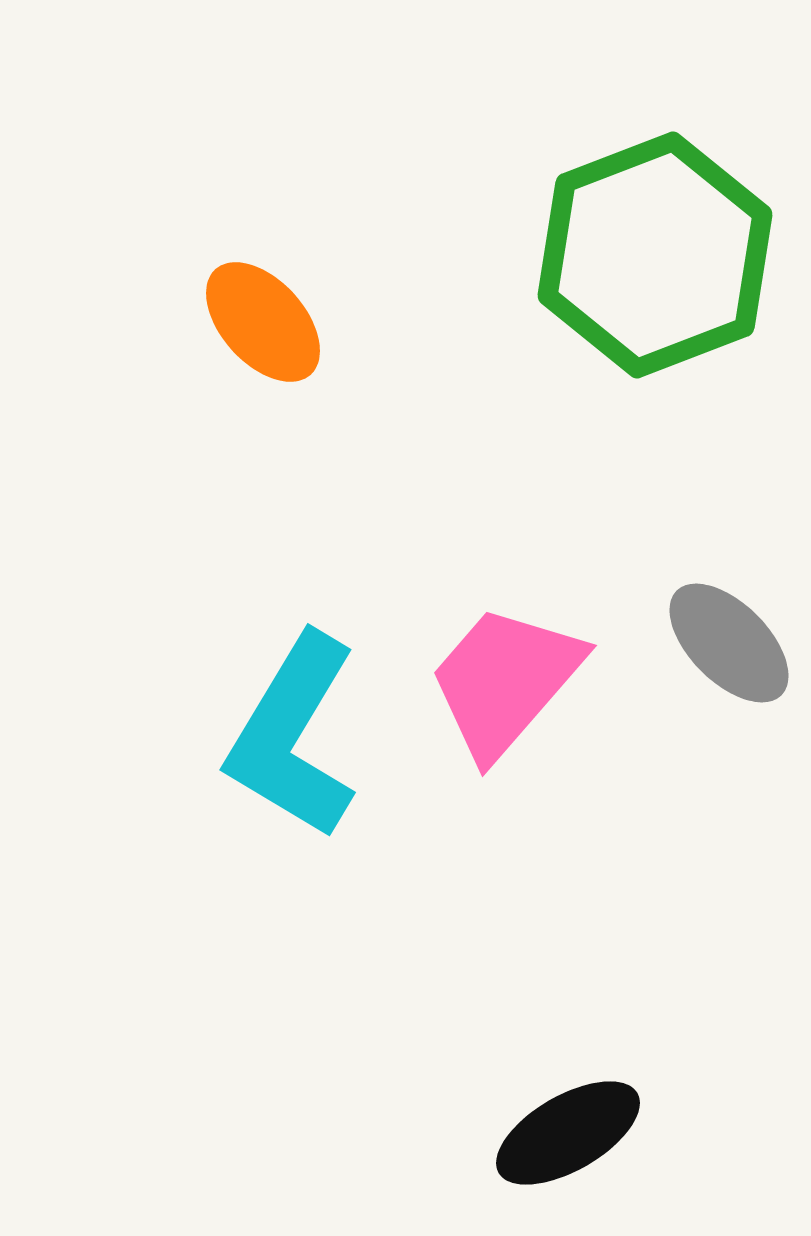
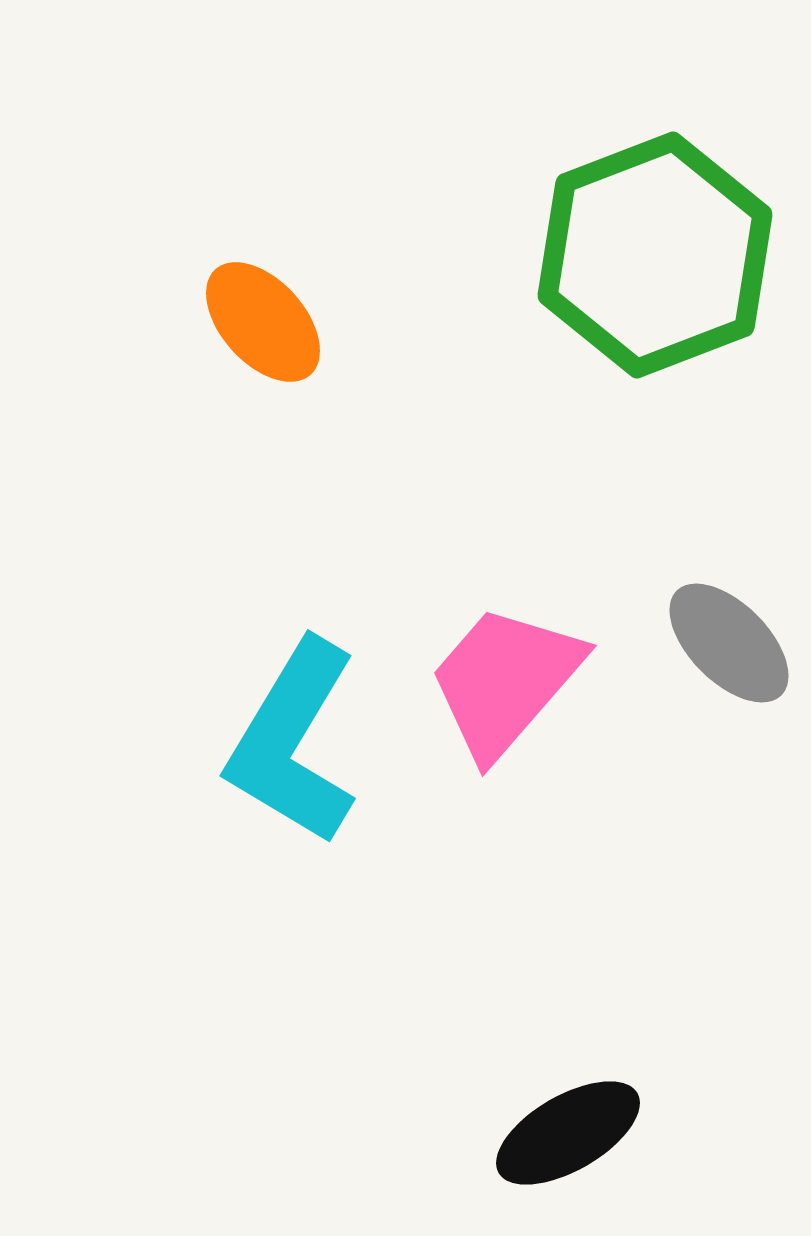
cyan L-shape: moved 6 px down
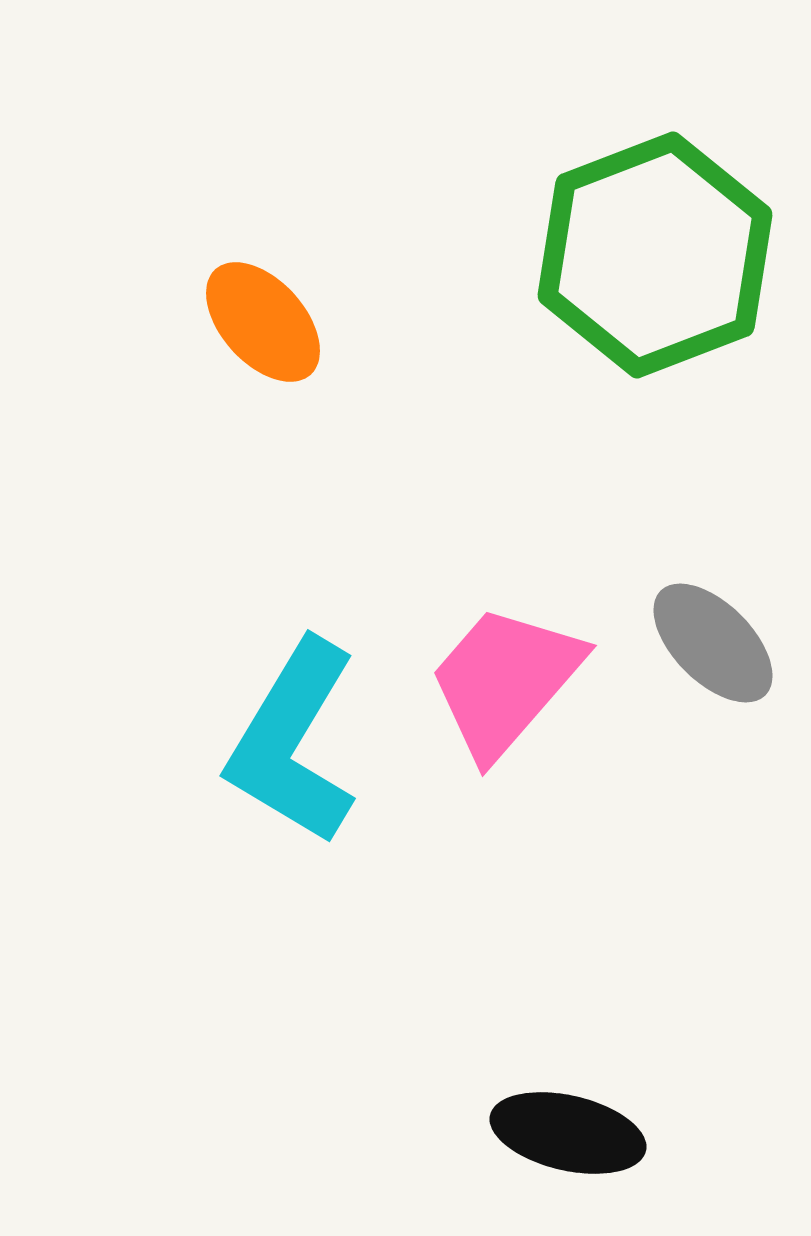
gray ellipse: moved 16 px left
black ellipse: rotated 43 degrees clockwise
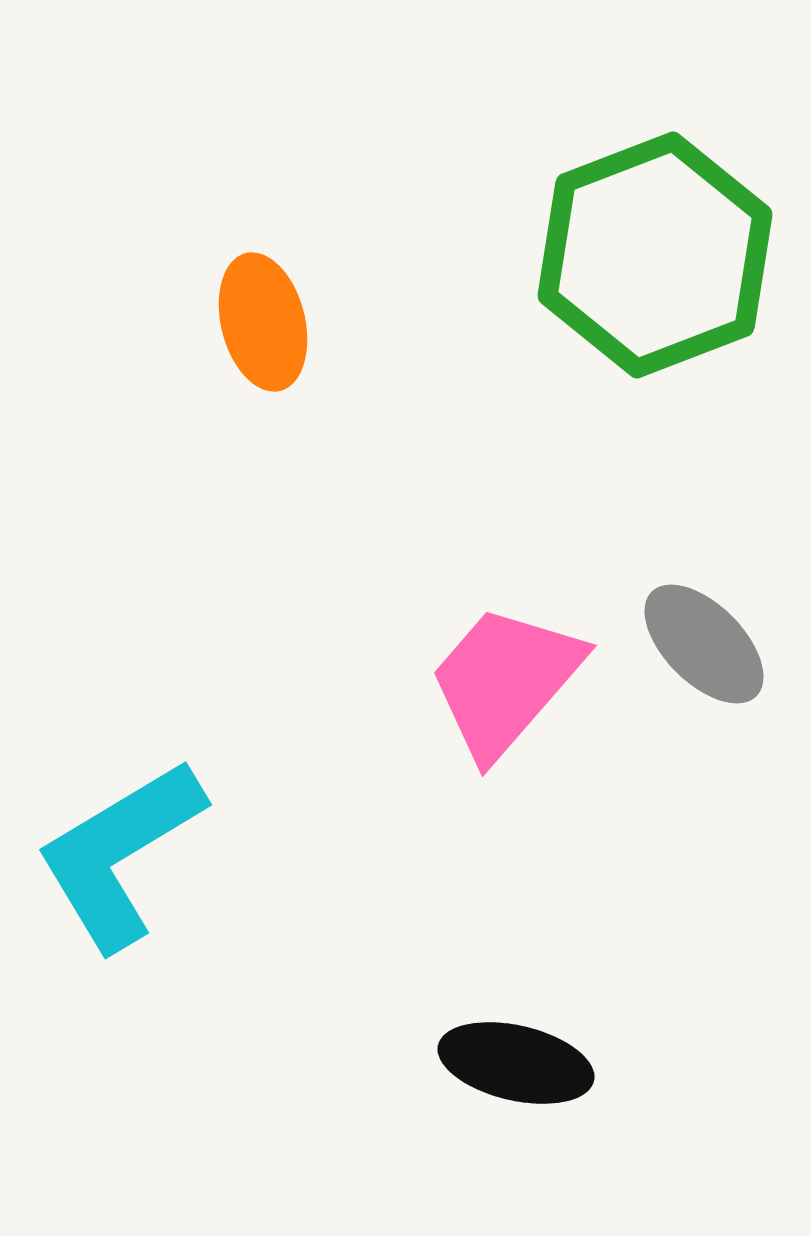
orange ellipse: rotated 28 degrees clockwise
gray ellipse: moved 9 px left, 1 px down
cyan L-shape: moved 173 px left, 112 px down; rotated 28 degrees clockwise
black ellipse: moved 52 px left, 70 px up
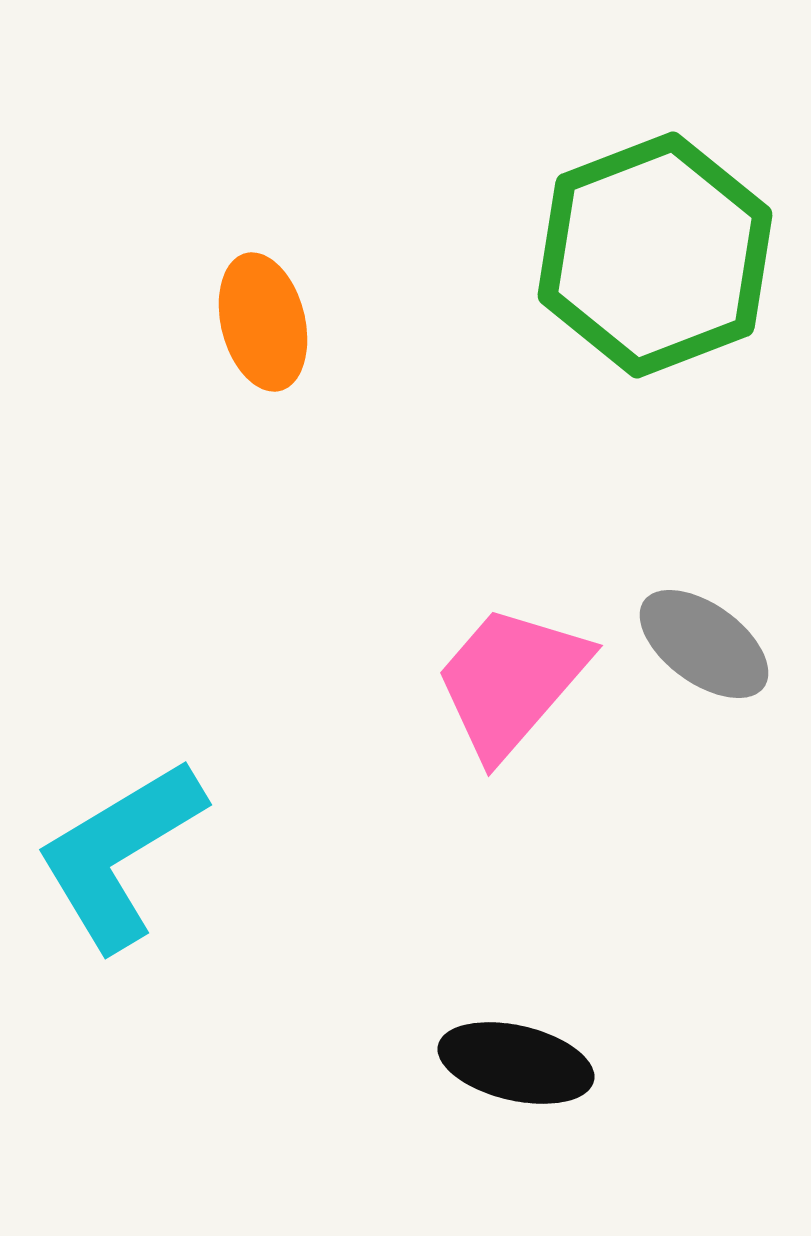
gray ellipse: rotated 9 degrees counterclockwise
pink trapezoid: moved 6 px right
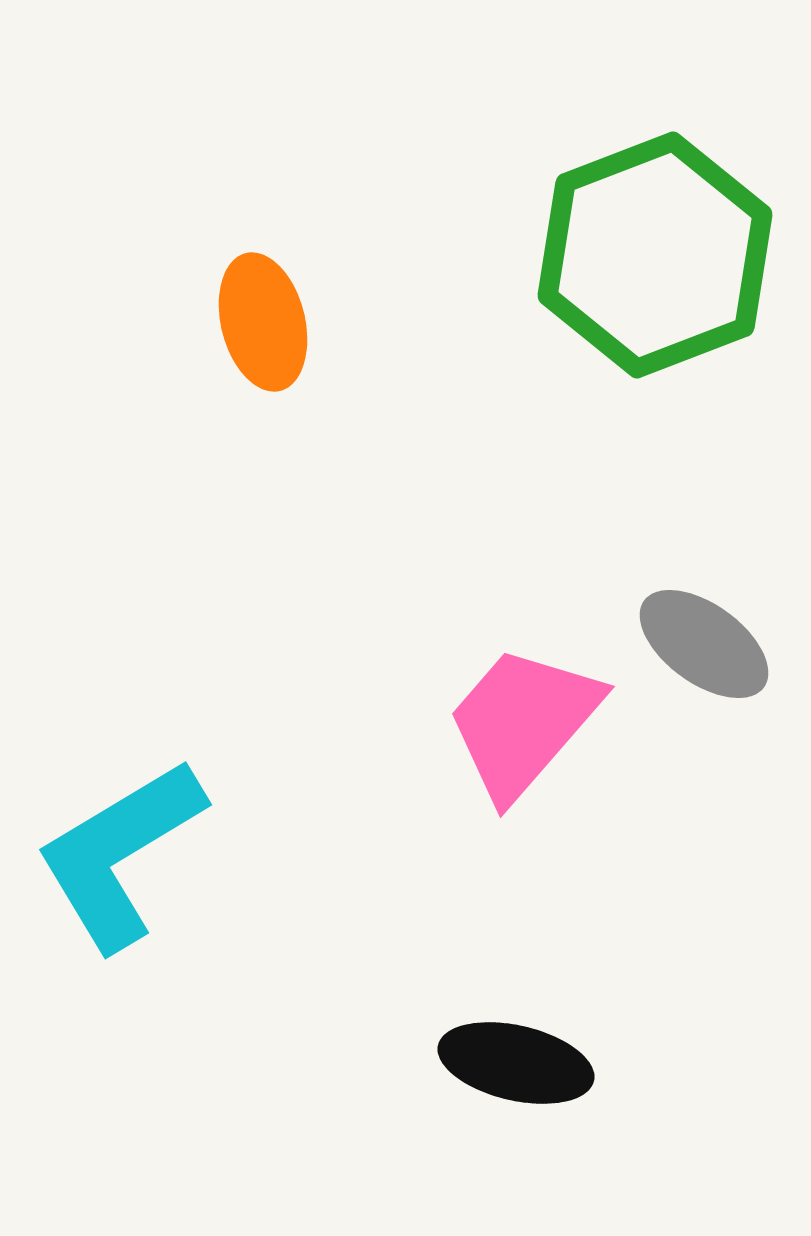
pink trapezoid: moved 12 px right, 41 px down
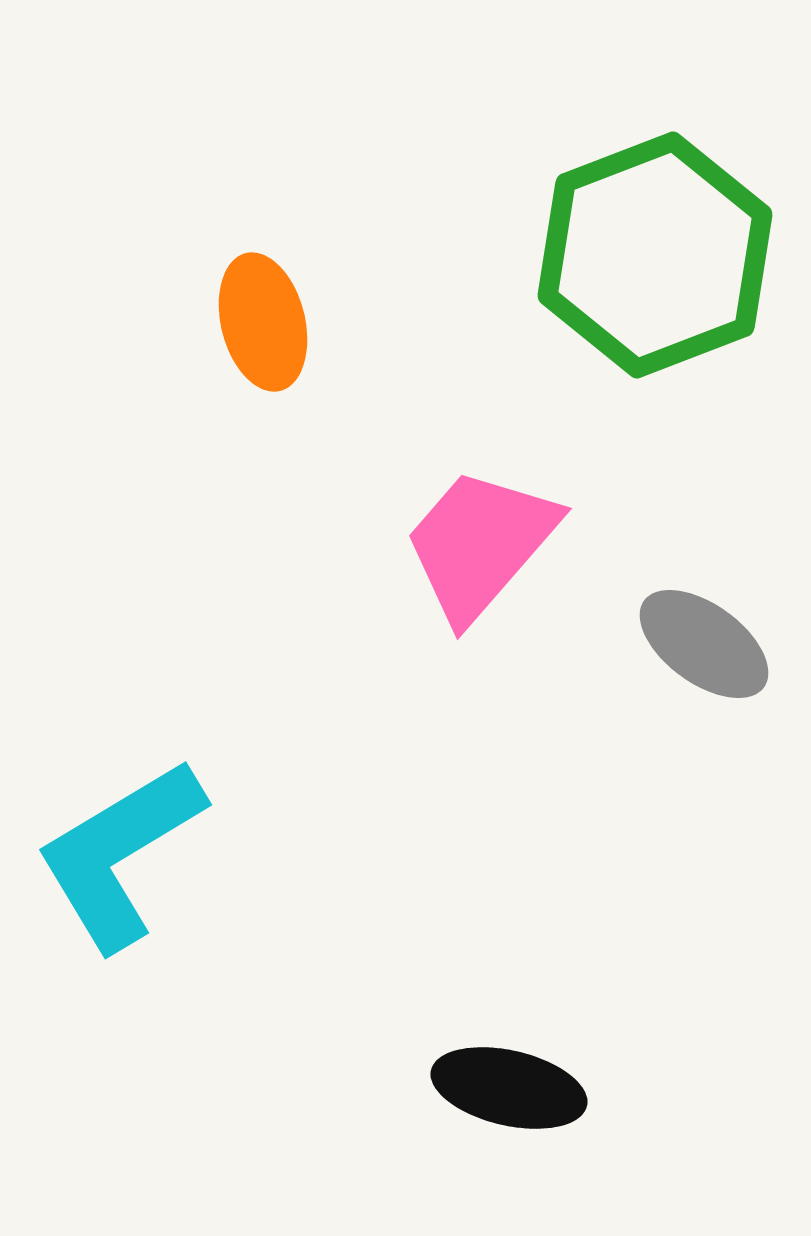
pink trapezoid: moved 43 px left, 178 px up
black ellipse: moved 7 px left, 25 px down
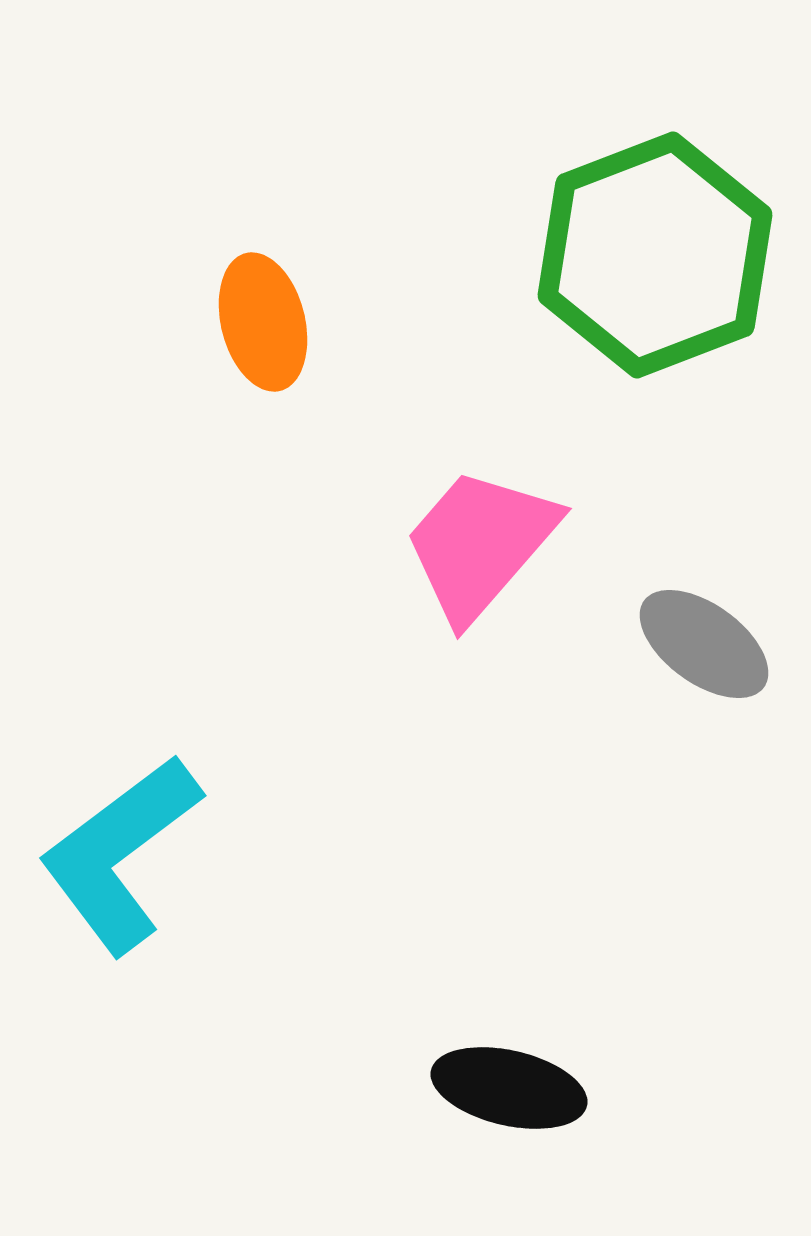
cyan L-shape: rotated 6 degrees counterclockwise
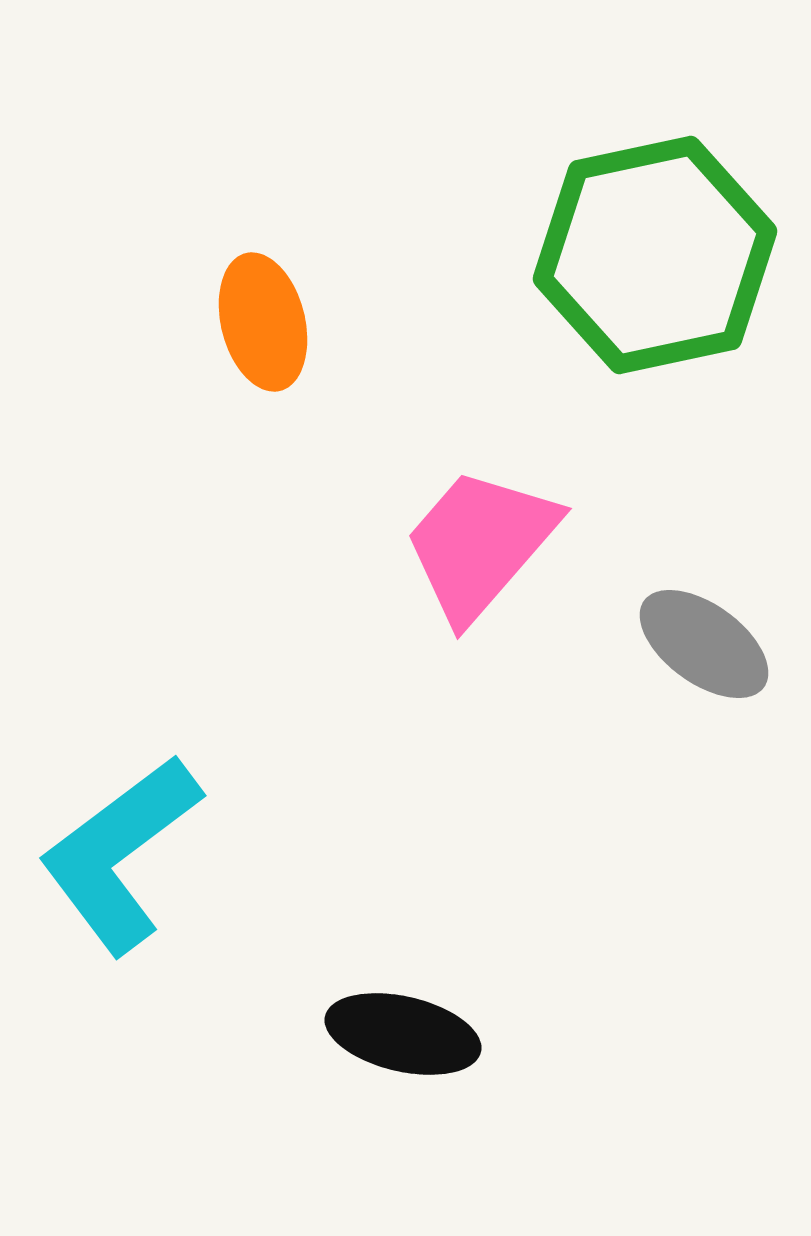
green hexagon: rotated 9 degrees clockwise
black ellipse: moved 106 px left, 54 px up
